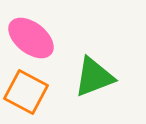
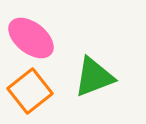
orange square: moved 4 px right, 1 px up; rotated 24 degrees clockwise
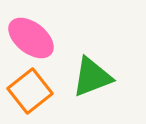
green triangle: moved 2 px left
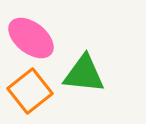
green triangle: moved 8 px left, 3 px up; rotated 27 degrees clockwise
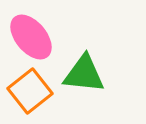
pink ellipse: moved 1 px up; rotated 12 degrees clockwise
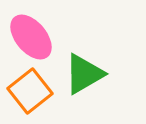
green triangle: rotated 36 degrees counterclockwise
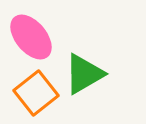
orange square: moved 6 px right, 2 px down
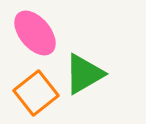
pink ellipse: moved 4 px right, 4 px up
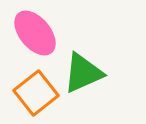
green triangle: moved 1 px left, 1 px up; rotated 6 degrees clockwise
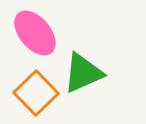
orange square: rotated 6 degrees counterclockwise
